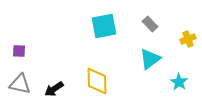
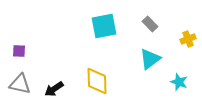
cyan star: rotated 12 degrees counterclockwise
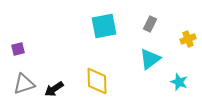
gray rectangle: rotated 70 degrees clockwise
purple square: moved 1 px left, 2 px up; rotated 16 degrees counterclockwise
gray triangle: moved 4 px right; rotated 30 degrees counterclockwise
